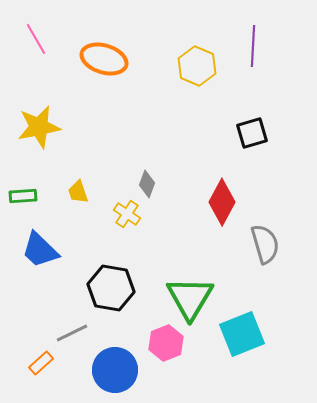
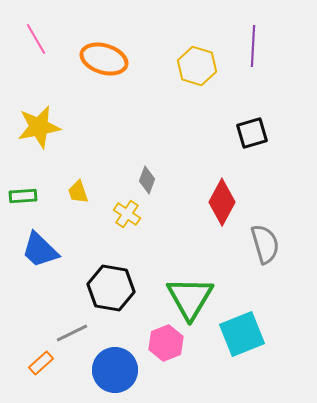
yellow hexagon: rotated 6 degrees counterclockwise
gray diamond: moved 4 px up
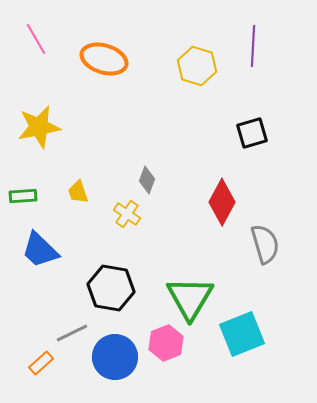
blue circle: moved 13 px up
